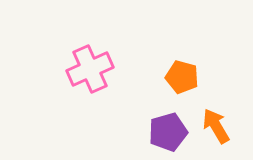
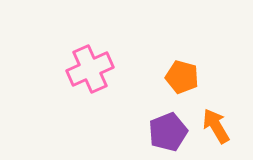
purple pentagon: rotated 6 degrees counterclockwise
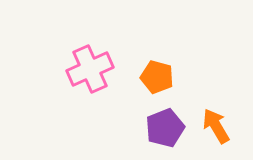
orange pentagon: moved 25 px left
purple pentagon: moved 3 px left, 4 px up
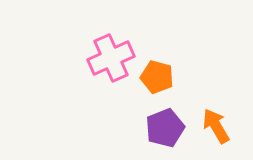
pink cross: moved 21 px right, 11 px up
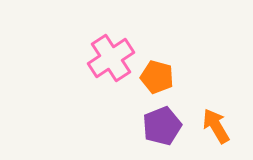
pink cross: rotated 9 degrees counterclockwise
purple pentagon: moved 3 px left, 2 px up
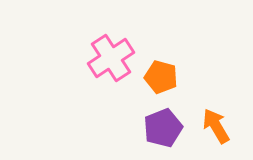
orange pentagon: moved 4 px right
purple pentagon: moved 1 px right, 2 px down
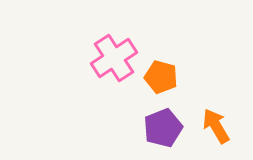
pink cross: moved 3 px right
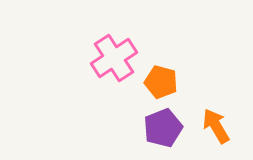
orange pentagon: moved 5 px down
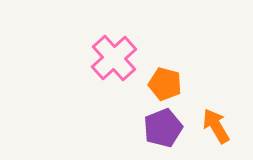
pink cross: rotated 9 degrees counterclockwise
orange pentagon: moved 4 px right, 2 px down
